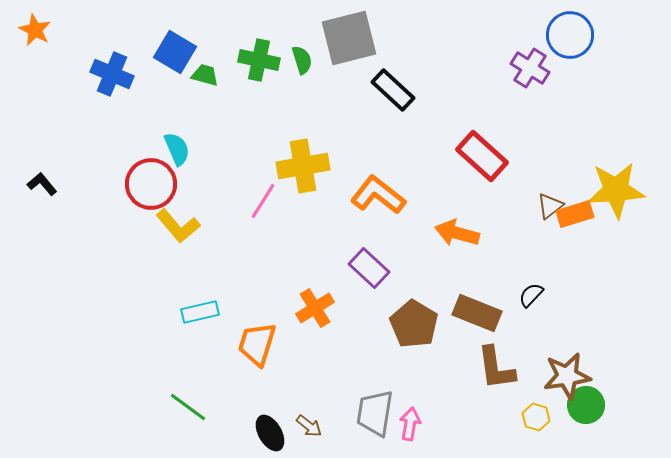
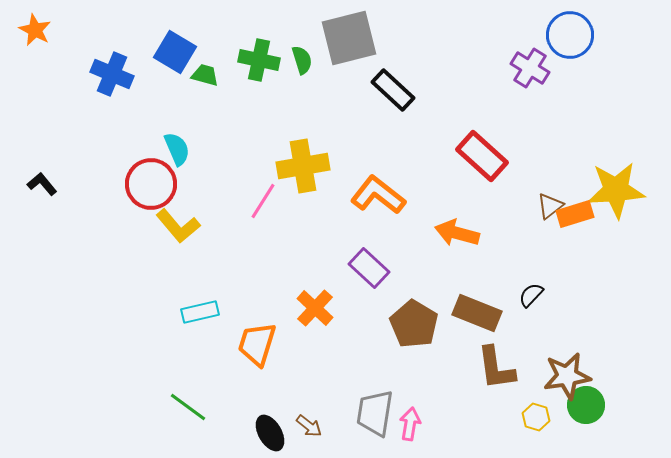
orange cross: rotated 15 degrees counterclockwise
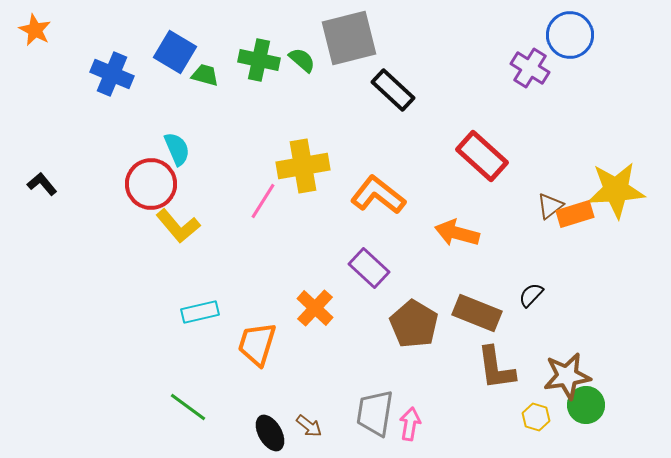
green semicircle: rotated 32 degrees counterclockwise
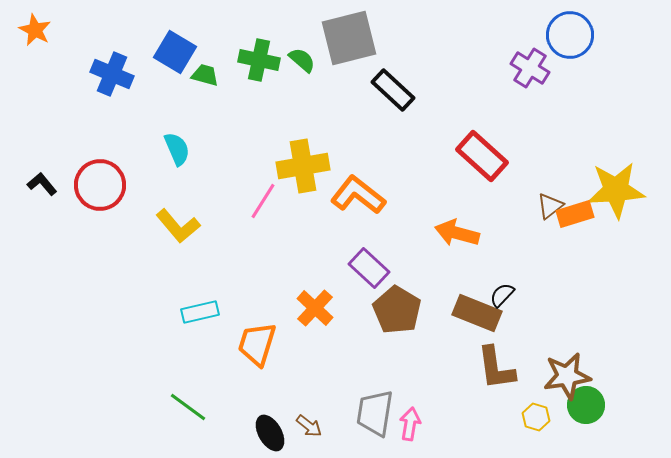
red circle: moved 51 px left, 1 px down
orange L-shape: moved 20 px left
black semicircle: moved 29 px left
brown pentagon: moved 17 px left, 14 px up
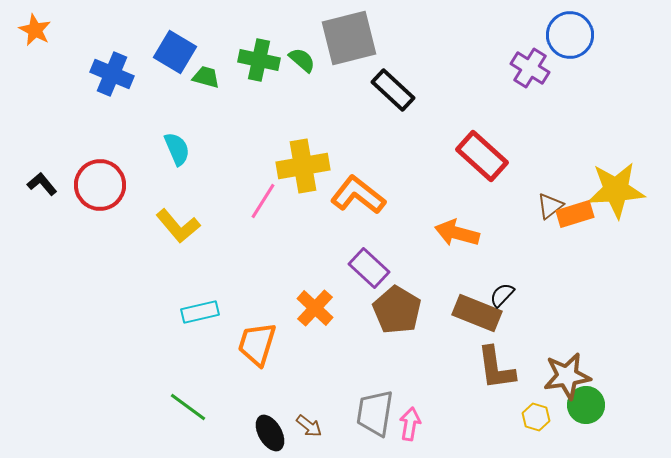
green trapezoid: moved 1 px right, 2 px down
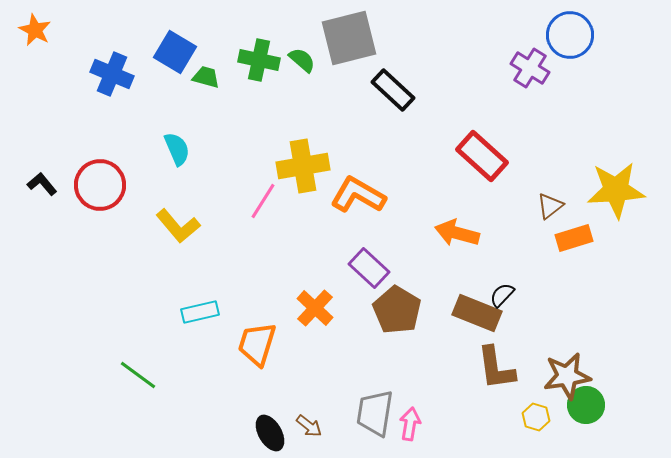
orange L-shape: rotated 8 degrees counterclockwise
orange rectangle: moved 1 px left, 24 px down
green line: moved 50 px left, 32 px up
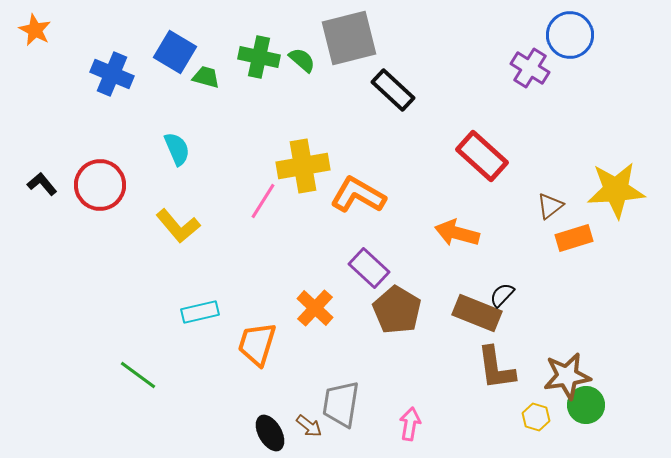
green cross: moved 3 px up
gray trapezoid: moved 34 px left, 9 px up
